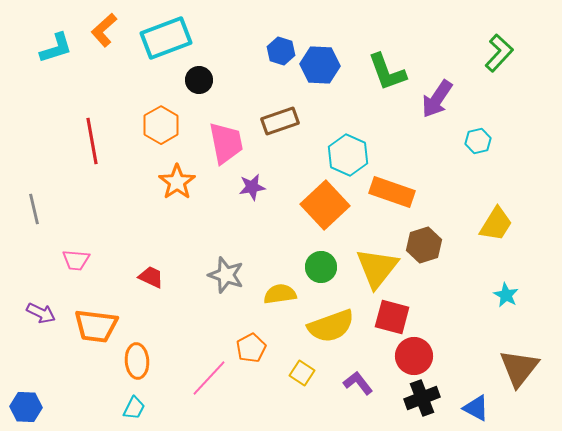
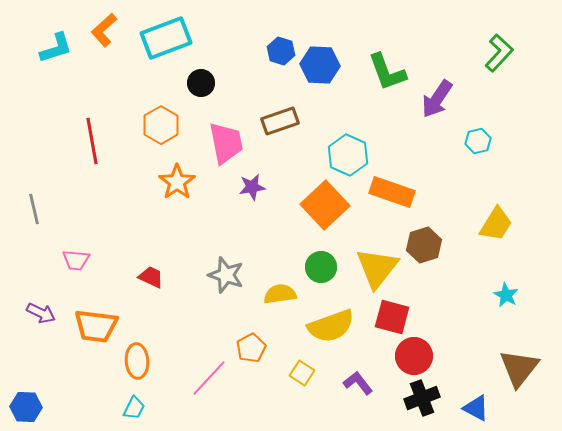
black circle at (199, 80): moved 2 px right, 3 px down
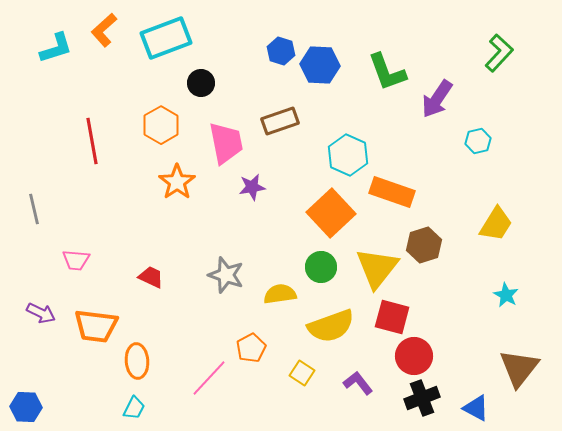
orange square at (325, 205): moved 6 px right, 8 px down
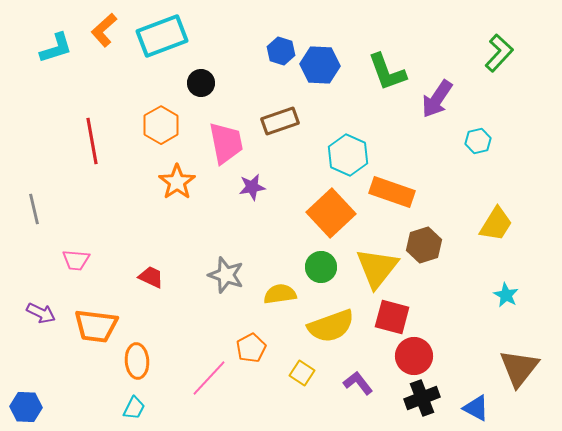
cyan rectangle at (166, 38): moved 4 px left, 2 px up
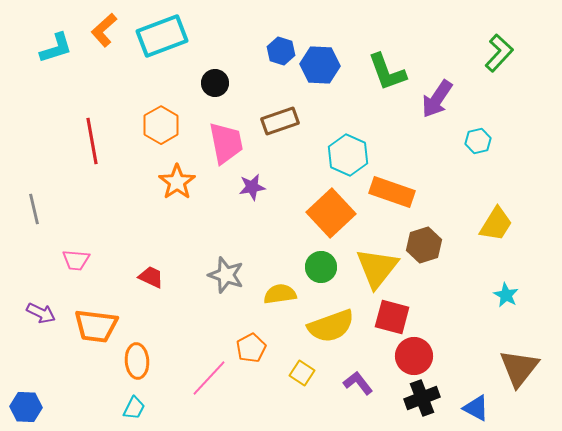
black circle at (201, 83): moved 14 px right
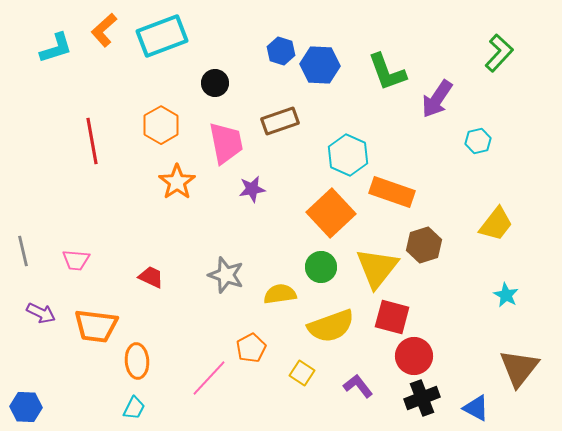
purple star at (252, 187): moved 2 px down
gray line at (34, 209): moved 11 px left, 42 px down
yellow trapezoid at (496, 224): rotated 6 degrees clockwise
purple L-shape at (358, 383): moved 3 px down
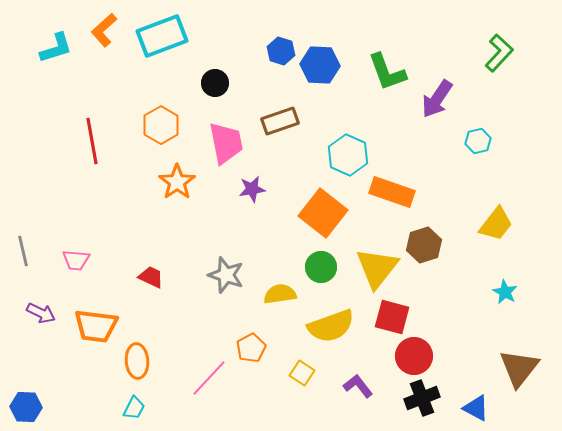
orange square at (331, 213): moved 8 px left; rotated 9 degrees counterclockwise
cyan star at (506, 295): moved 1 px left, 3 px up
